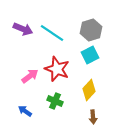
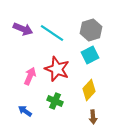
pink arrow: rotated 30 degrees counterclockwise
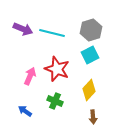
cyan line: rotated 20 degrees counterclockwise
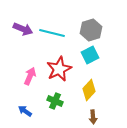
red star: moved 2 px right; rotated 25 degrees clockwise
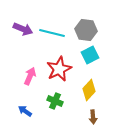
gray hexagon: moved 5 px left; rotated 25 degrees clockwise
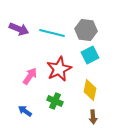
purple arrow: moved 4 px left
pink arrow: rotated 12 degrees clockwise
yellow diamond: moved 1 px right; rotated 30 degrees counterclockwise
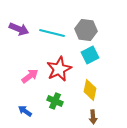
pink arrow: rotated 18 degrees clockwise
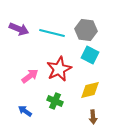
cyan square: rotated 36 degrees counterclockwise
yellow diamond: rotated 65 degrees clockwise
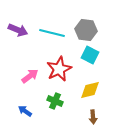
purple arrow: moved 1 px left, 1 px down
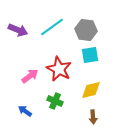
cyan line: moved 6 px up; rotated 50 degrees counterclockwise
cyan square: rotated 36 degrees counterclockwise
red star: rotated 20 degrees counterclockwise
yellow diamond: moved 1 px right
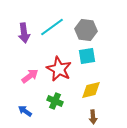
purple arrow: moved 6 px right, 3 px down; rotated 60 degrees clockwise
cyan square: moved 3 px left, 1 px down
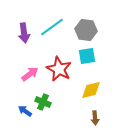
pink arrow: moved 2 px up
green cross: moved 12 px left, 1 px down
brown arrow: moved 2 px right, 1 px down
